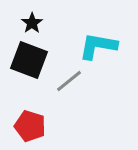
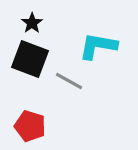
black square: moved 1 px right, 1 px up
gray line: rotated 68 degrees clockwise
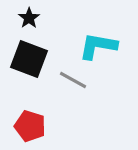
black star: moved 3 px left, 5 px up
black square: moved 1 px left
gray line: moved 4 px right, 1 px up
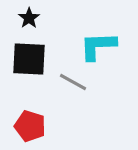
cyan L-shape: rotated 12 degrees counterclockwise
black square: rotated 18 degrees counterclockwise
gray line: moved 2 px down
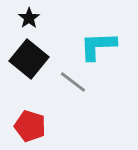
black square: rotated 36 degrees clockwise
gray line: rotated 8 degrees clockwise
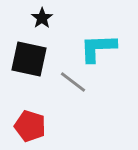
black star: moved 13 px right
cyan L-shape: moved 2 px down
black square: rotated 27 degrees counterclockwise
